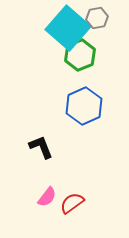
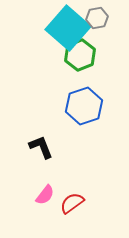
blue hexagon: rotated 6 degrees clockwise
pink semicircle: moved 2 px left, 2 px up
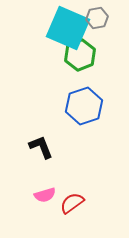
cyan square: rotated 18 degrees counterclockwise
pink semicircle: rotated 35 degrees clockwise
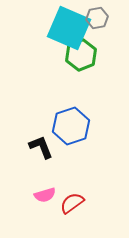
cyan square: moved 1 px right
green hexagon: moved 1 px right
blue hexagon: moved 13 px left, 20 px down
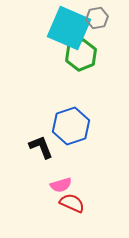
pink semicircle: moved 16 px right, 10 px up
red semicircle: rotated 60 degrees clockwise
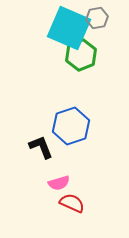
pink semicircle: moved 2 px left, 2 px up
